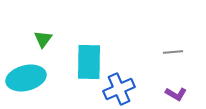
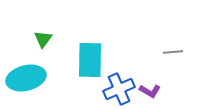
cyan rectangle: moved 1 px right, 2 px up
purple L-shape: moved 26 px left, 3 px up
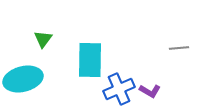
gray line: moved 6 px right, 4 px up
cyan ellipse: moved 3 px left, 1 px down
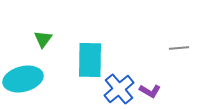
blue cross: rotated 16 degrees counterclockwise
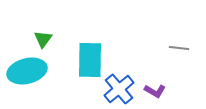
gray line: rotated 12 degrees clockwise
cyan ellipse: moved 4 px right, 8 px up
purple L-shape: moved 5 px right
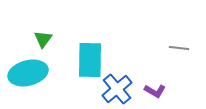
cyan ellipse: moved 1 px right, 2 px down
blue cross: moved 2 px left
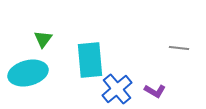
cyan rectangle: rotated 6 degrees counterclockwise
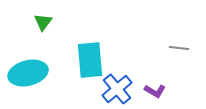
green triangle: moved 17 px up
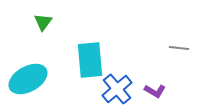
cyan ellipse: moved 6 px down; rotated 15 degrees counterclockwise
